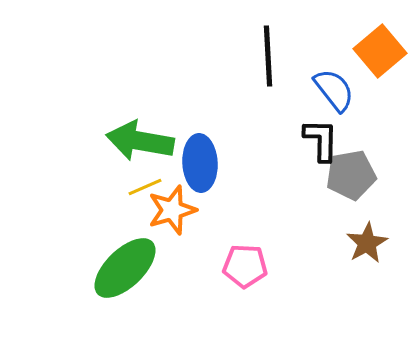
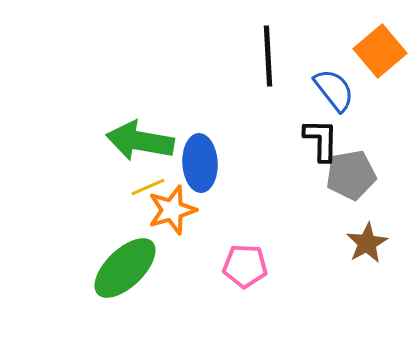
yellow line: moved 3 px right
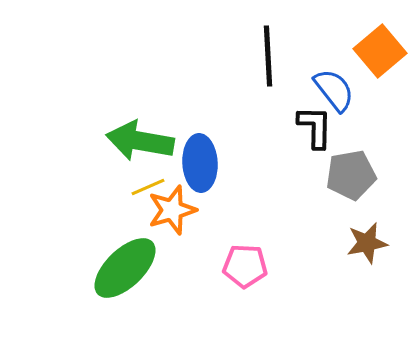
black L-shape: moved 6 px left, 13 px up
brown star: rotated 18 degrees clockwise
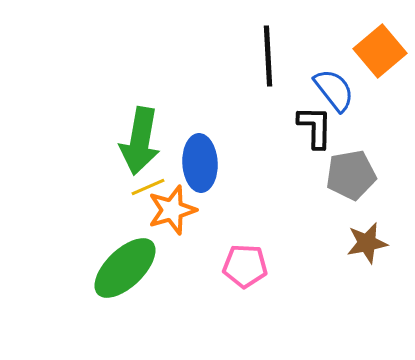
green arrow: rotated 90 degrees counterclockwise
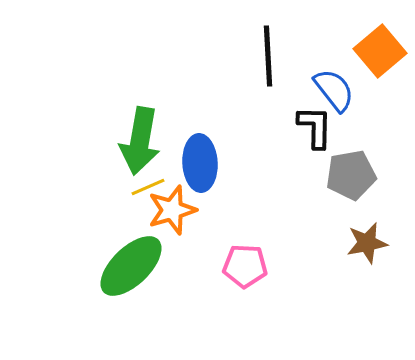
green ellipse: moved 6 px right, 2 px up
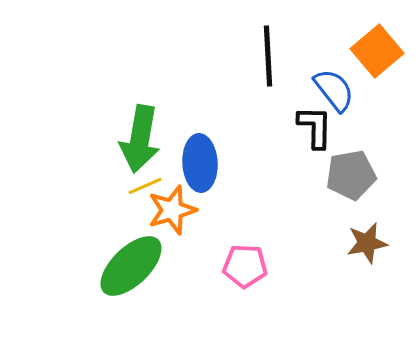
orange square: moved 3 px left
green arrow: moved 2 px up
yellow line: moved 3 px left, 1 px up
